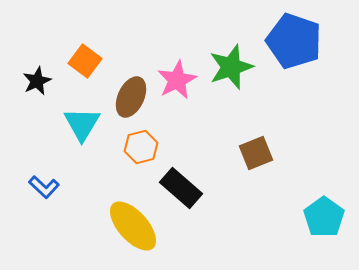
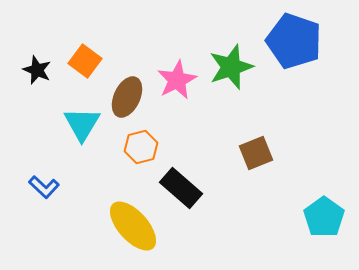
black star: moved 11 px up; rotated 24 degrees counterclockwise
brown ellipse: moved 4 px left
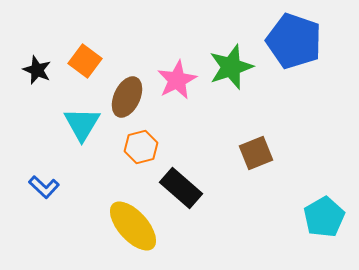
cyan pentagon: rotated 6 degrees clockwise
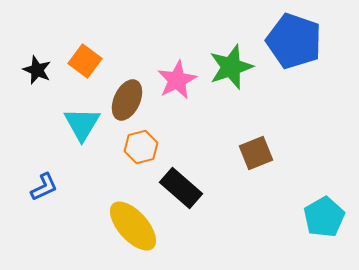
brown ellipse: moved 3 px down
blue L-shape: rotated 68 degrees counterclockwise
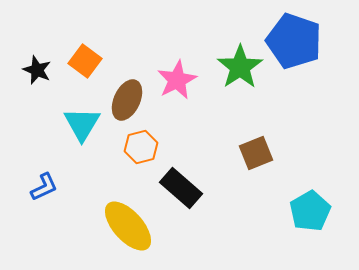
green star: moved 9 px right; rotated 15 degrees counterclockwise
cyan pentagon: moved 14 px left, 6 px up
yellow ellipse: moved 5 px left
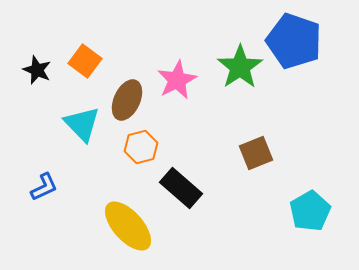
cyan triangle: rotated 15 degrees counterclockwise
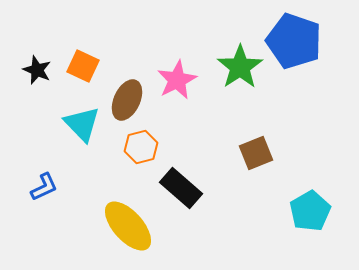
orange square: moved 2 px left, 5 px down; rotated 12 degrees counterclockwise
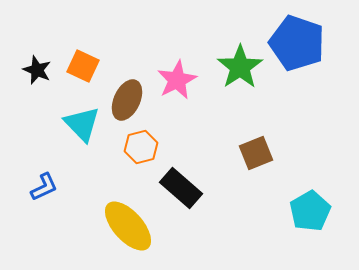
blue pentagon: moved 3 px right, 2 px down
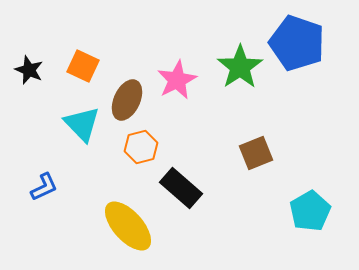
black star: moved 8 px left
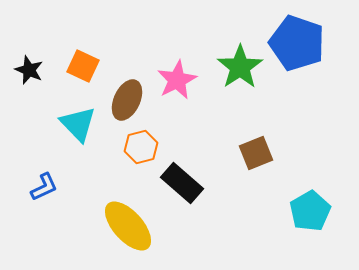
cyan triangle: moved 4 px left
black rectangle: moved 1 px right, 5 px up
